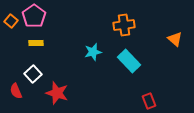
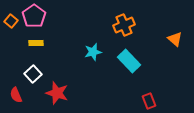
orange cross: rotated 15 degrees counterclockwise
red semicircle: moved 4 px down
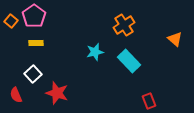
orange cross: rotated 10 degrees counterclockwise
cyan star: moved 2 px right
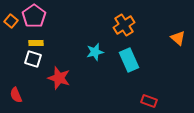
orange triangle: moved 3 px right, 1 px up
cyan rectangle: moved 1 px up; rotated 20 degrees clockwise
white square: moved 15 px up; rotated 30 degrees counterclockwise
red star: moved 2 px right, 15 px up
red rectangle: rotated 49 degrees counterclockwise
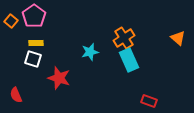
orange cross: moved 13 px down
cyan star: moved 5 px left
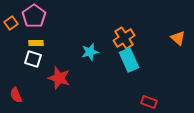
orange square: moved 2 px down; rotated 16 degrees clockwise
red rectangle: moved 1 px down
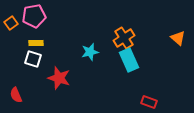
pink pentagon: rotated 25 degrees clockwise
